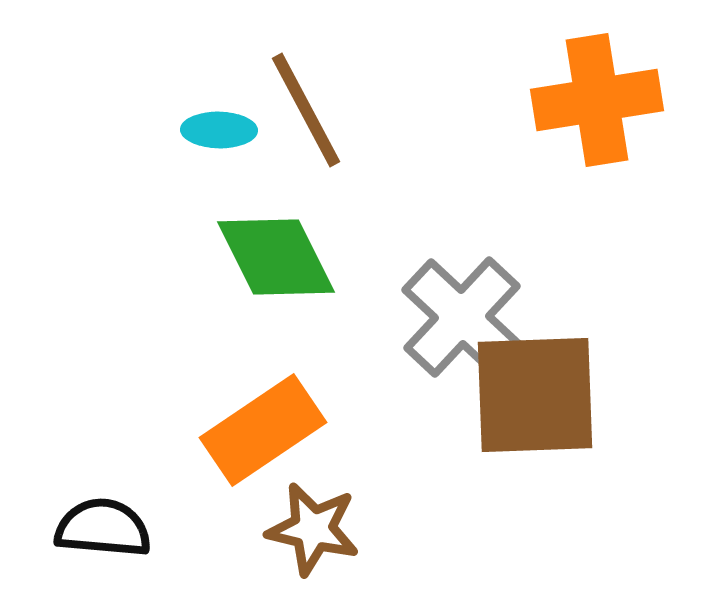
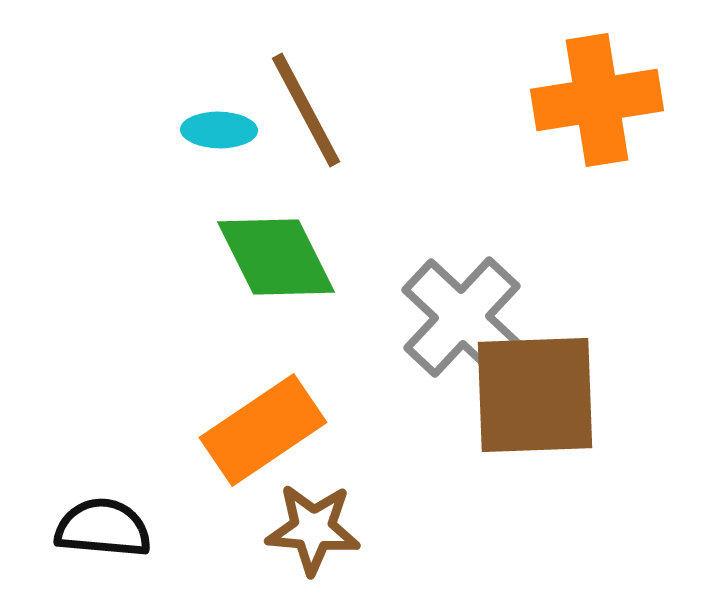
brown star: rotated 8 degrees counterclockwise
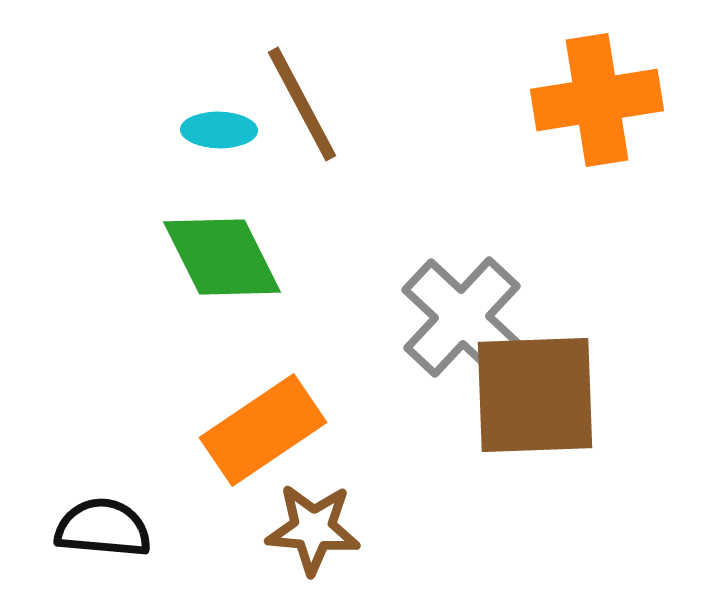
brown line: moved 4 px left, 6 px up
green diamond: moved 54 px left
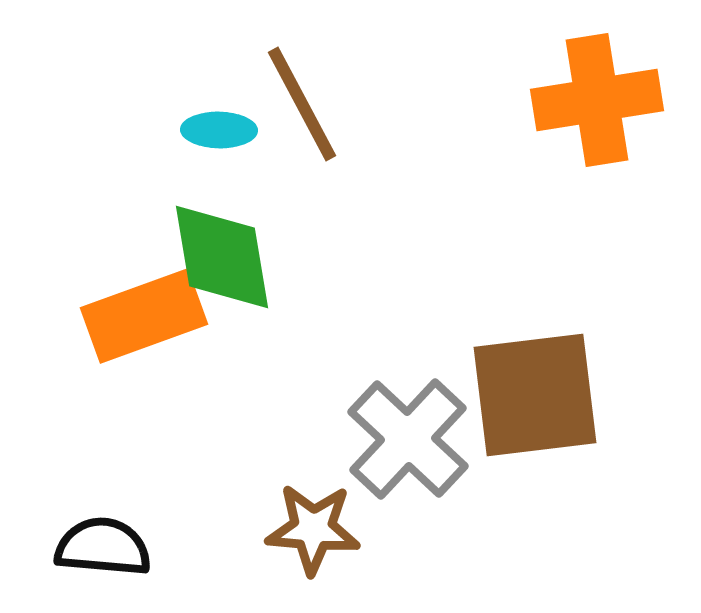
green diamond: rotated 17 degrees clockwise
gray cross: moved 54 px left, 122 px down
brown square: rotated 5 degrees counterclockwise
orange rectangle: moved 119 px left, 114 px up; rotated 14 degrees clockwise
black semicircle: moved 19 px down
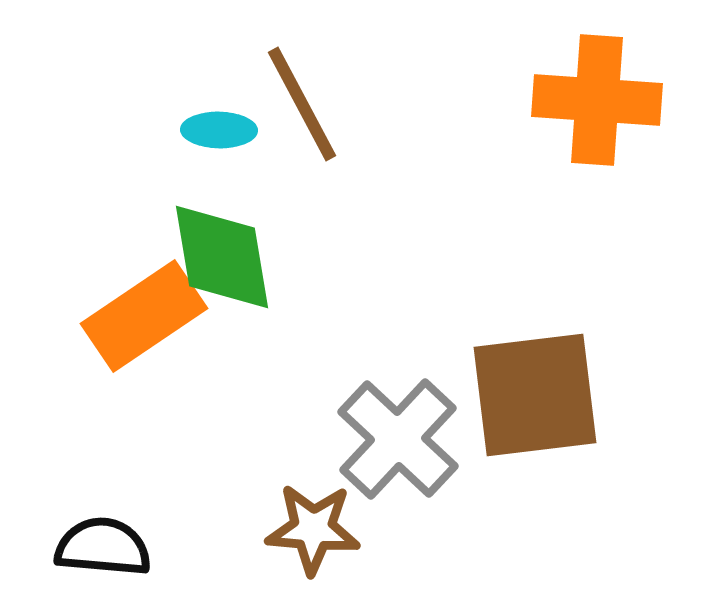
orange cross: rotated 13 degrees clockwise
orange rectangle: rotated 14 degrees counterclockwise
gray cross: moved 10 px left
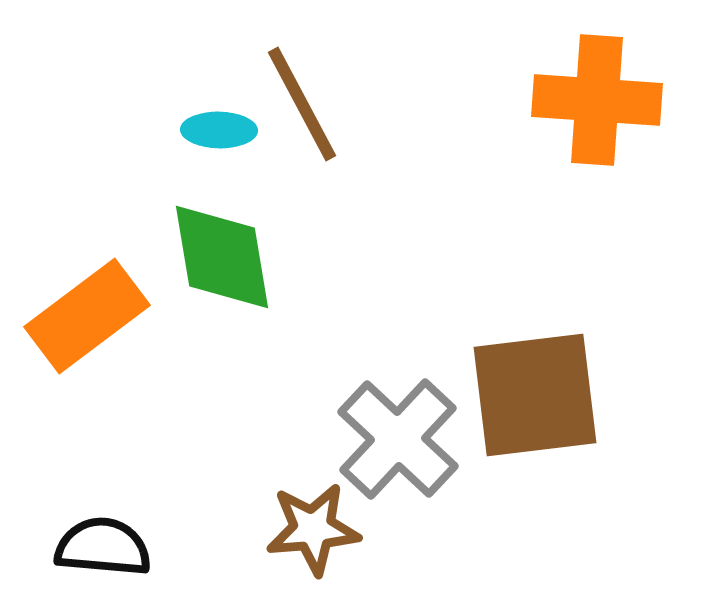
orange rectangle: moved 57 px left; rotated 3 degrees counterclockwise
brown star: rotated 10 degrees counterclockwise
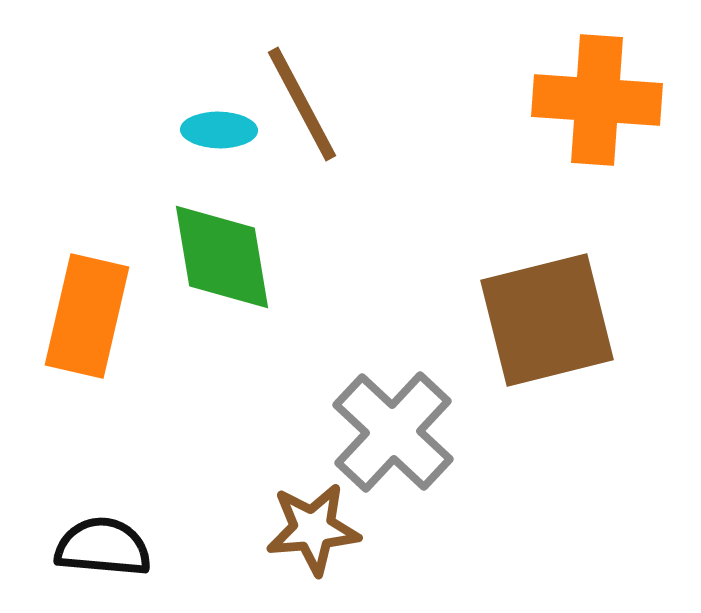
orange rectangle: rotated 40 degrees counterclockwise
brown square: moved 12 px right, 75 px up; rotated 7 degrees counterclockwise
gray cross: moved 5 px left, 7 px up
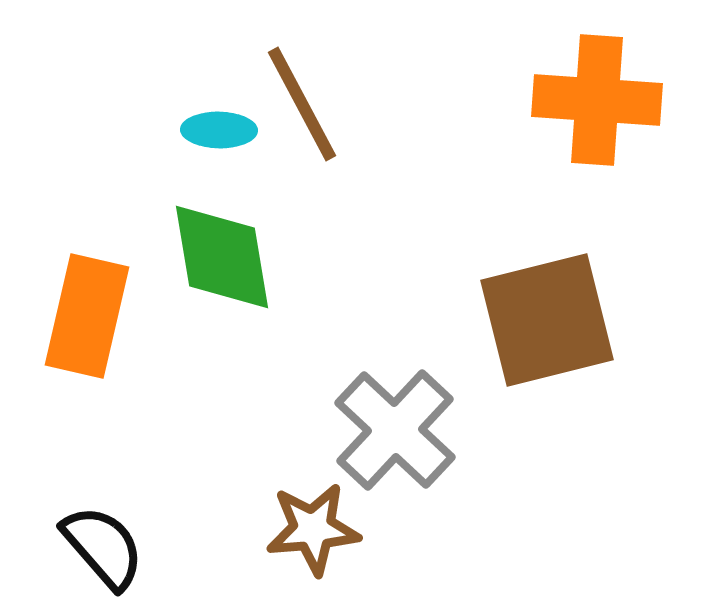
gray cross: moved 2 px right, 2 px up
black semicircle: rotated 44 degrees clockwise
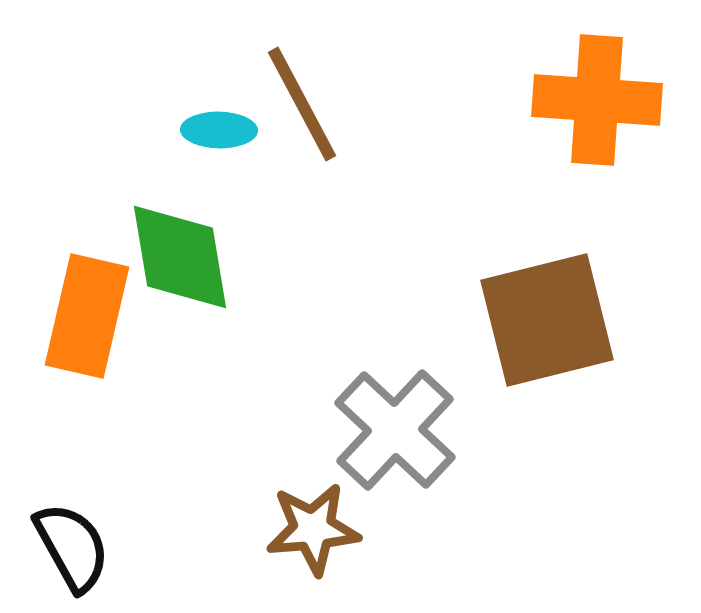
green diamond: moved 42 px left
black semicircle: moved 31 px left; rotated 12 degrees clockwise
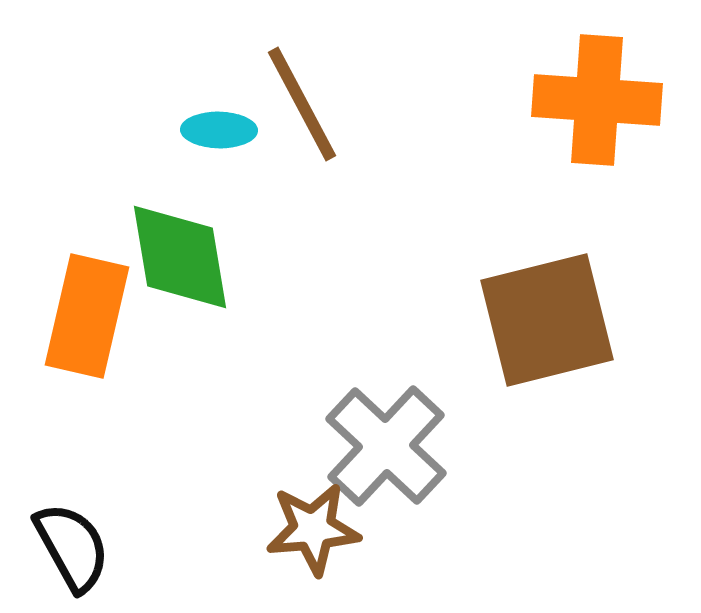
gray cross: moved 9 px left, 16 px down
